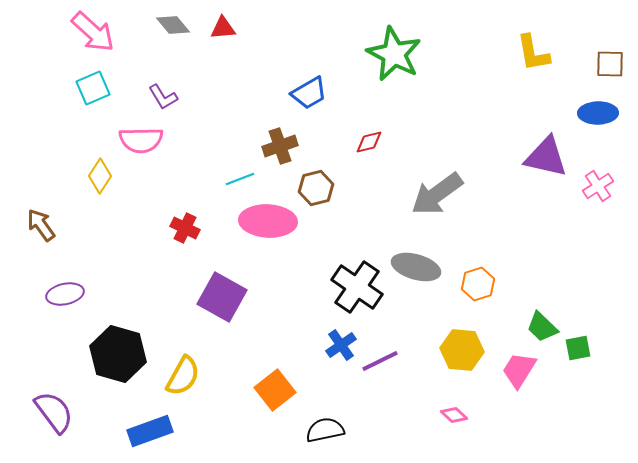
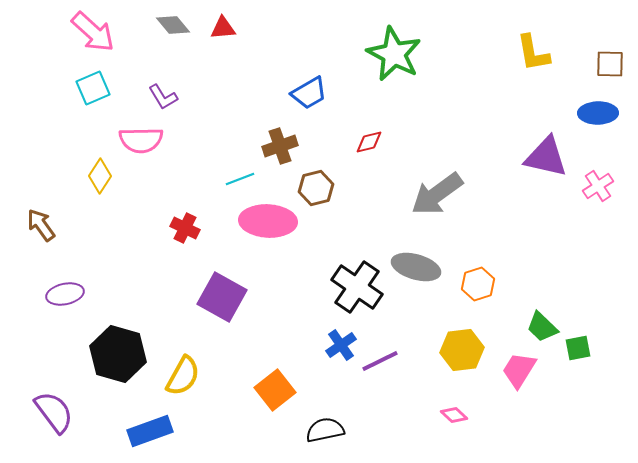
yellow hexagon: rotated 12 degrees counterclockwise
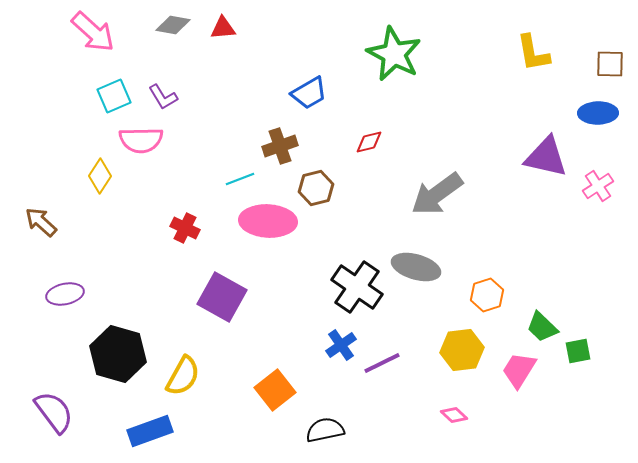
gray diamond: rotated 40 degrees counterclockwise
cyan square: moved 21 px right, 8 px down
brown arrow: moved 3 px up; rotated 12 degrees counterclockwise
orange hexagon: moved 9 px right, 11 px down
green square: moved 3 px down
purple line: moved 2 px right, 2 px down
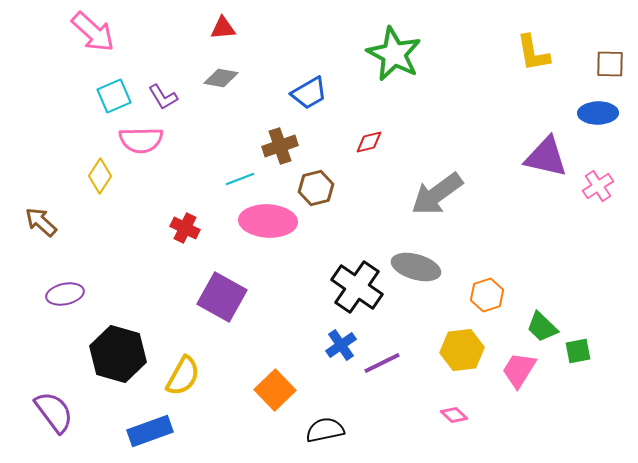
gray diamond: moved 48 px right, 53 px down
orange square: rotated 6 degrees counterclockwise
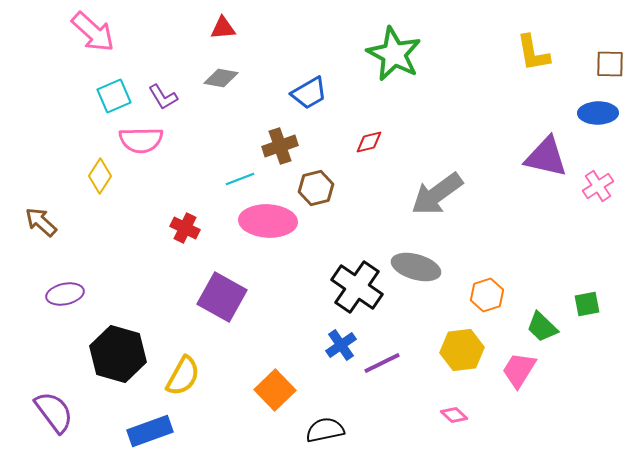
green square: moved 9 px right, 47 px up
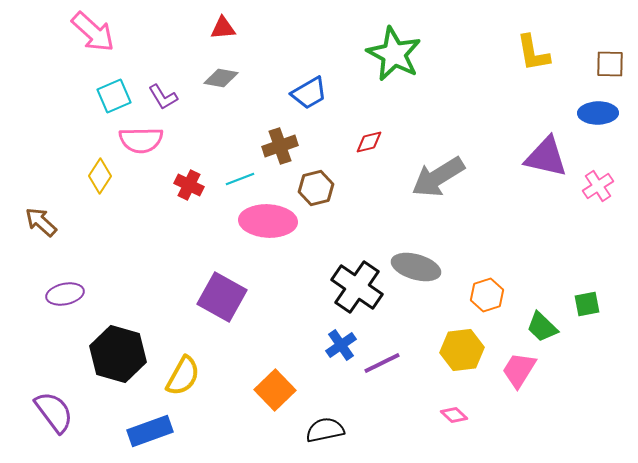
gray arrow: moved 1 px right, 17 px up; rotated 4 degrees clockwise
red cross: moved 4 px right, 43 px up
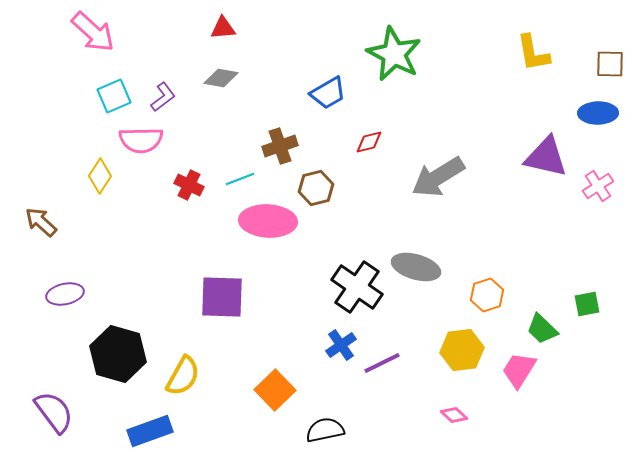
blue trapezoid: moved 19 px right
purple L-shape: rotated 96 degrees counterclockwise
purple square: rotated 27 degrees counterclockwise
green trapezoid: moved 2 px down
